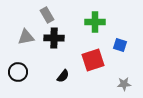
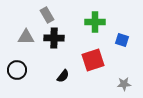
gray triangle: rotated 12 degrees clockwise
blue square: moved 2 px right, 5 px up
black circle: moved 1 px left, 2 px up
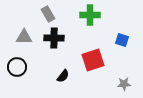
gray rectangle: moved 1 px right, 1 px up
green cross: moved 5 px left, 7 px up
gray triangle: moved 2 px left
black circle: moved 3 px up
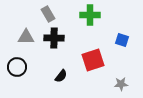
gray triangle: moved 2 px right
black semicircle: moved 2 px left
gray star: moved 3 px left
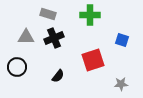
gray rectangle: rotated 42 degrees counterclockwise
black cross: rotated 24 degrees counterclockwise
black semicircle: moved 3 px left
